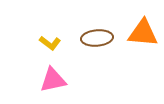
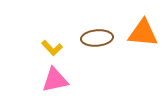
yellow L-shape: moved 2 px right, 5 px down; rotated 10 degrees clockwise
pink triangle: moved 2 px right
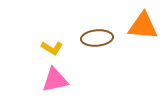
orange triangle: moved 7 px up
yellow L-shape: rotated 15 degrees counterclockwise
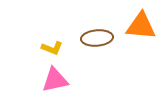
orange triangle: moved 2 px left
yellow L-shape: rotated 10 degrees counterclockwise
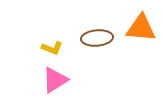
orange triangle: moved 2 px down
pink triangle: rotated 20 degrees counterclockwise
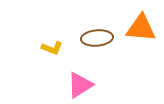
pink triangle: moved 25 px right, 5 px down
